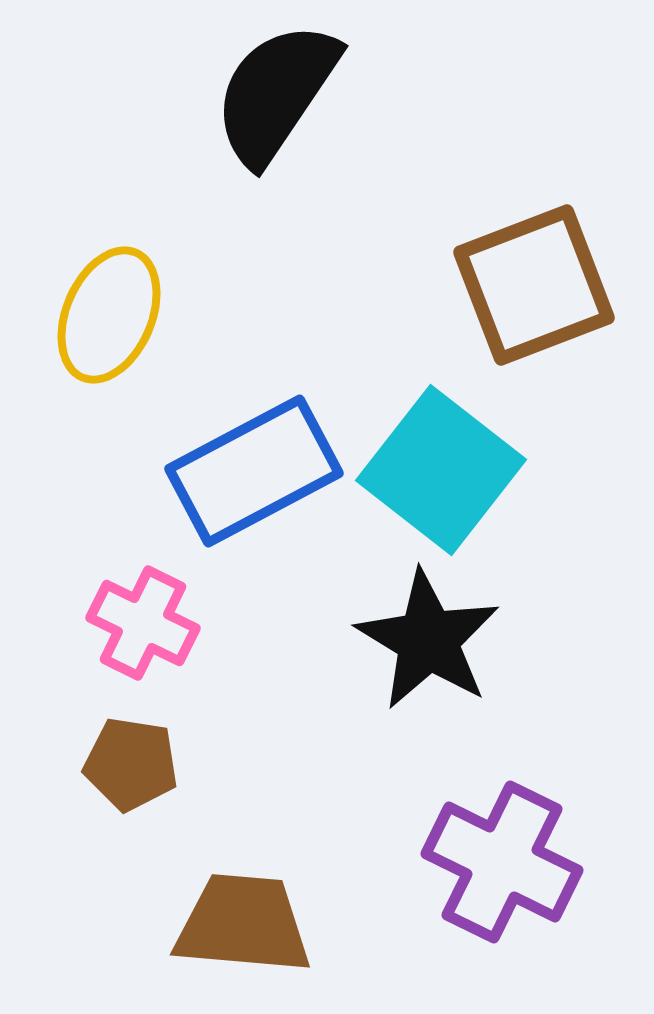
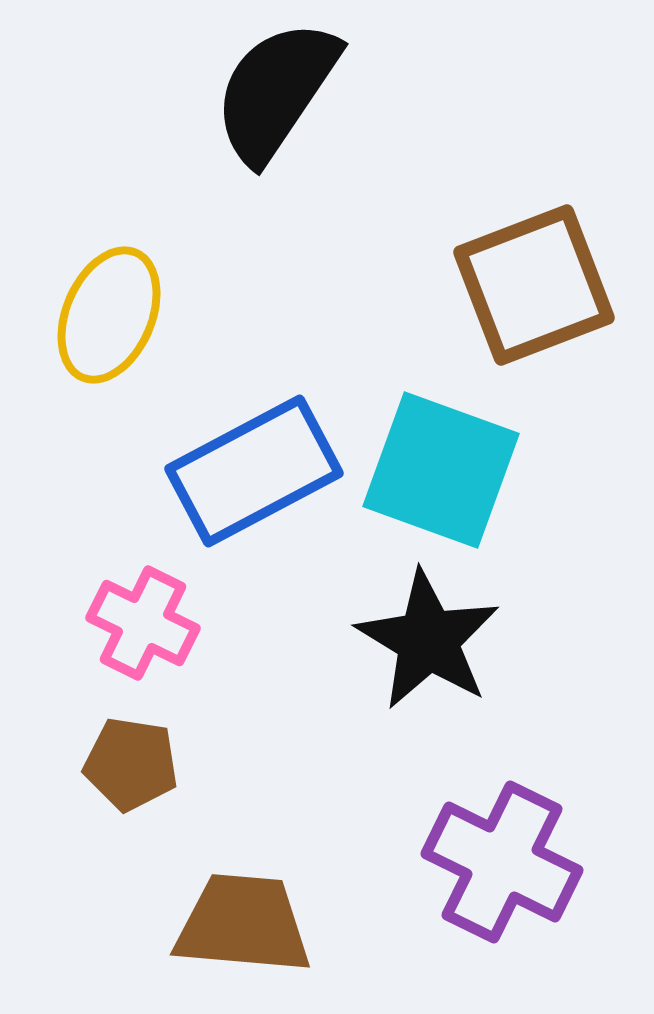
black semicircle: moved 2 px up
cyan square: rotated 18 degrees counterclockwise
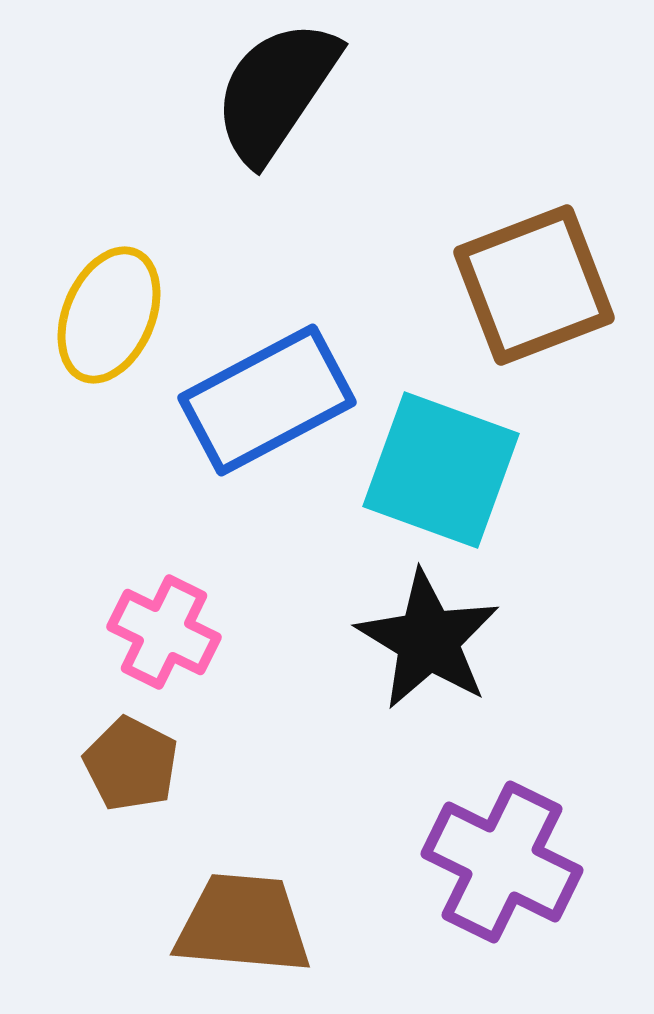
blue rectangle: moved 13 px right, 71 px up
pink cross: moved 21 px right, 9 px down
brown pentagon: rotated 18 degrees clockwise
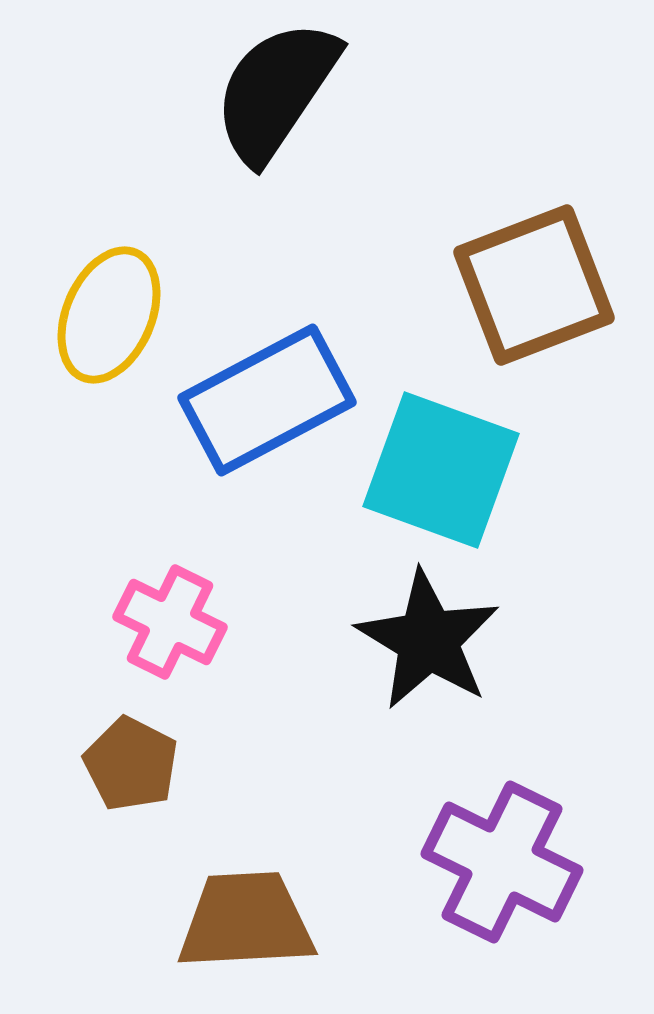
pink cross: moved 6 px right, 10 px up
brown trapezoid: moved 3 px right, 3 px up; rotated 8 degrees counterclockwise
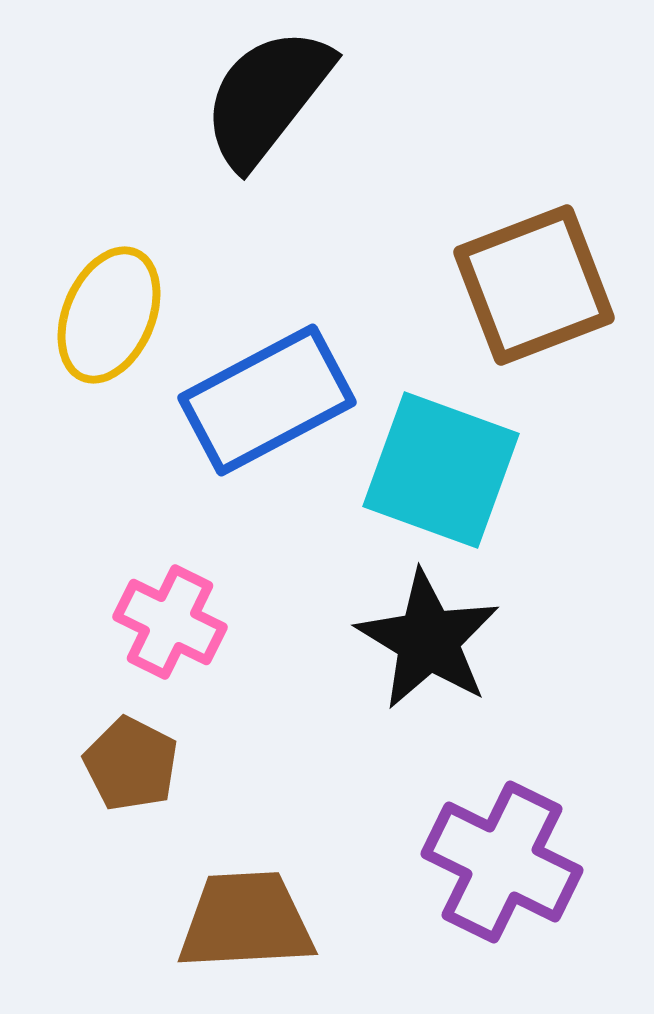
black semicircle: moved 9 px left, 6 px down; rotated 4 degrees clockwise
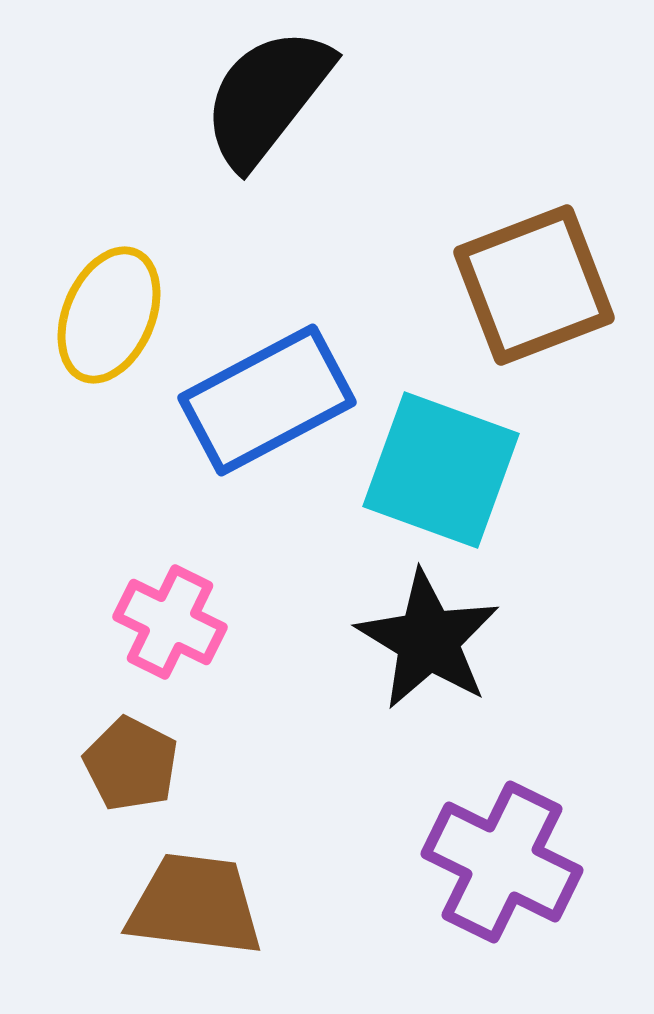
brown trapezoid: moved 51 px left, 16 px up; rotated 10 degrees clockwise
